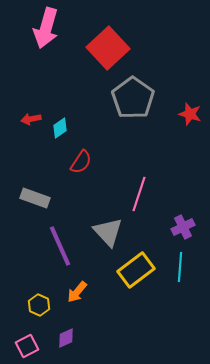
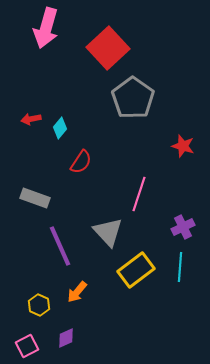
red star: moved 7 px left, 32 px down
cyan diamond: rotated 15 degrees counterclockwise
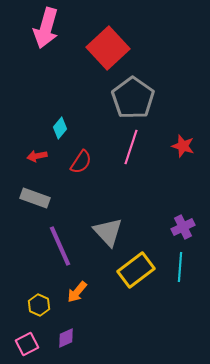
red arrow: moved 6 px right, 37 px down
pink line: moved 8 px left, 47 px up
pink square: moved 2 px up
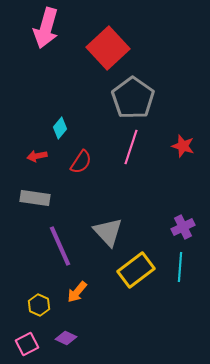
gray rectangle: rotated 12 degrees counterclockwise
purple diamond: rotated 50 degrees clockwise
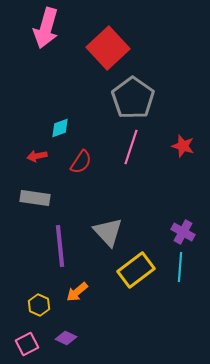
cyan diamond: rotated 30 degrees clockwise
purple cross: moved 5 px down; rotated 35 degrees counterclockwise
purple line: rotated 18 degrees clockwise
orange arrow: rotated 10 degrees clockwise
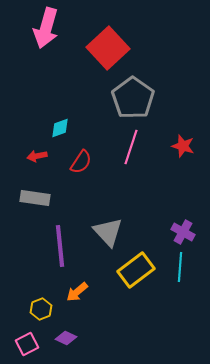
yellow hexagon: moved 2 px right, 4 px down; rotated 15 degrees clockwise
